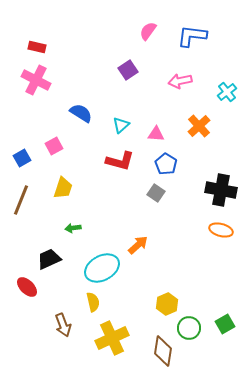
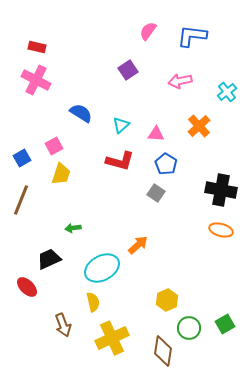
yellow trapezoid: moved 2 px left, 14 px up
yellow hexagon: moved 4 px up
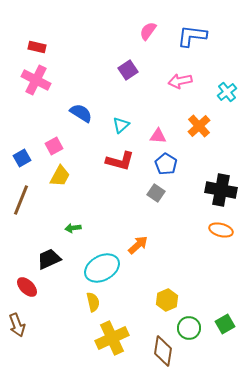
pink triangle: moved 2 px right, 2 px down
yellow trapezoid: moved 1 px left, 2 px down; rotated 10 degrees clockwise
brown arrow: moved 46 px left
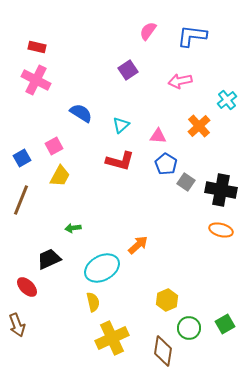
cyan cross: moved 8 px down
gray square: moved 30 px right, 11 px up
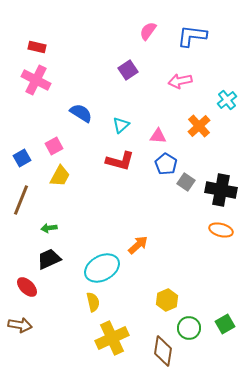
green arrow: moved 24 px left
brown arrow: moved 3 px right; rotated 60 degrees counterclockwise
